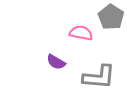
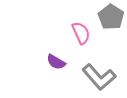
pink semicircle: rotated 55 degrees clockwise
gray L-shape: rotated 44 degrees clockwise
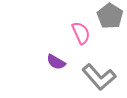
gray pentagon: moved 1 px left, 1 px up
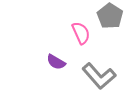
gray L-shape: moved 1 px up
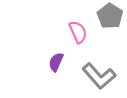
pink semicircle: moved 3 px left, 1 px up
purple semicircle: rotated 84 degrees clockwise
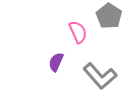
gray pentagon: moved 1 px left
gray L-shape: moved 1 px right
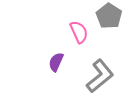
pink semicircle: moved 1 px right
gray L-shape: rotated 88 degrees counterclockwise
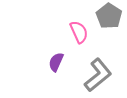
gray L-shape: moved 2 px left, 1 px up
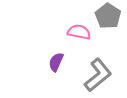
gray pentagon: moved 1 px left
pink semicircle: rotated 55 degrees counterclockwise
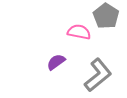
gray pentagon: moved 2 px left
purple semicircle: rotated 30 degrees clockwise
